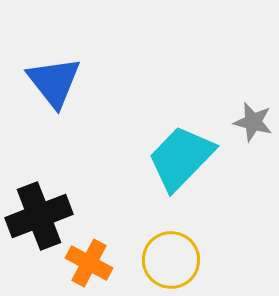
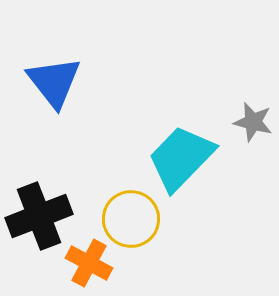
yellow circle: moved 40 px left, 41 px up
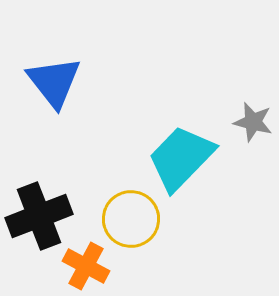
orange cross: moved 3 px left, 3 px down
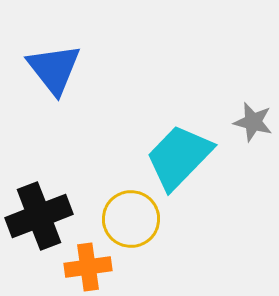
blue triangle: moved 13 px up
cyan trapezoid: moved 2 px left, 1 px up
orange cross: moved 2 px right, 1 px down; rotated 36 degrees counterclockwise
